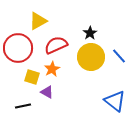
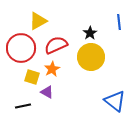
red circle: moved 3 px right
blue line: moved 34 px up; rotated 35 degrees clockwise
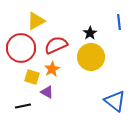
yellow triangle: moved 2 px left
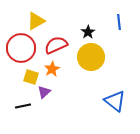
black star: moved 2 px left, 1 px up
yellow square: moved 1 px left
purple triangle: moved 3 px left; rotated 48 degrees clockwise
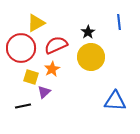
yellow triangle: moved 2 px down
blue triangle: rotated 35 degrees counterclockwise
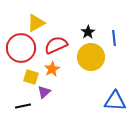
blue line: moved 5 px left, 16 px down
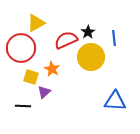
red semicircle: moved 10 px right, 5 px up
orange star: rotated 14 degrees counterclockwise
black line: rotated 14 degrees clockwise
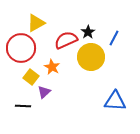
blue line: rotated 35 degrees clockwise
orange star: moved 2 px up
yellow square: rotated 21 degrees clockwise
